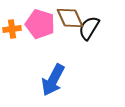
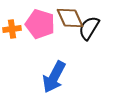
blue arrow: moved 1 px right, 3 px up
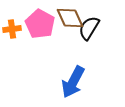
pink pentagon: rotated 12 degrees clockwise
blue arrow: moved 19 px right, 5 px down
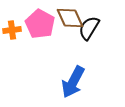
orange cross: moved 1 px down
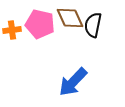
pink pentagon: rotated 16 degrees counterclockwise
black semicircle: moved 4 px right, 3 px up; rotated 20 degrees counterclockwise
blue arrow: rotated 16 degrees clockwise
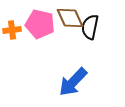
black semicircle: moved 3 px left, 2 px down
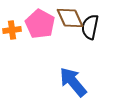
pink pentagon: rotated 16 degrees clockwise
blue arrow: rotated 96 degrees clockwise
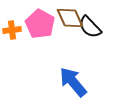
black semicircle: rotated 55 degrees counterclockwise
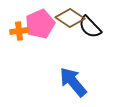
brown diamond: rotated 32 degrees counterclockwise
pink pentagon: rotated 20 degrees clockwise
orange cross: moved 7 px right, 1 px down
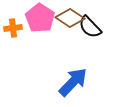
pink pentagon: moved 6 px up; rotated 16 degrees counterclockwise
orange cross: moved 6 px left, 3 px up
blue arrow: rotated 84 degrees clockwise
